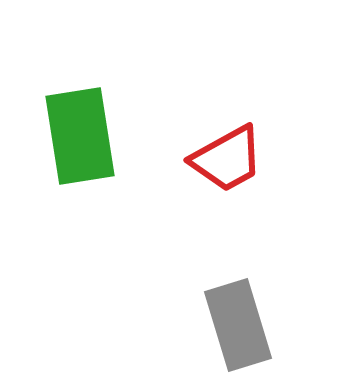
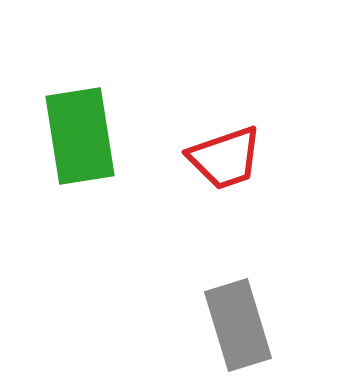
red trapezoid: moved 2 px left, 1 px up; rotated 10 degrees clockwise
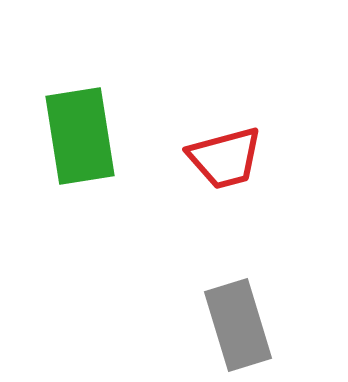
red trapezoid: rotated 4 degrees clockwise
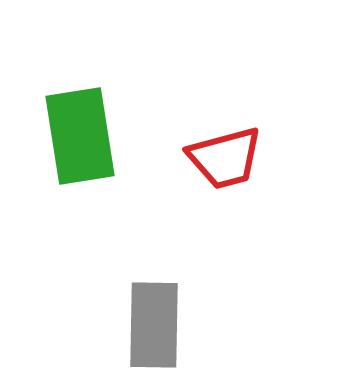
gray rectangle: moved 84 px left; rotated 18 degrees clockwise
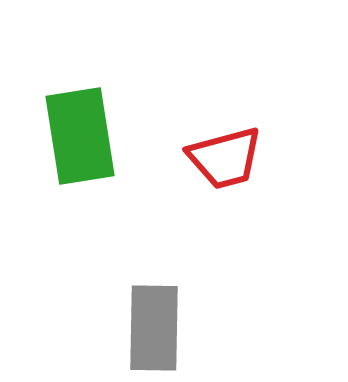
gray rectangle: moved 3 px down
